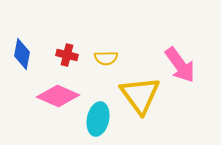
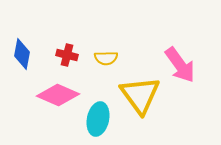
pink diamond: moved 1 px up
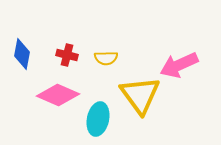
pink arrow: moved 1 px left; rotated 102 degrees clockwise
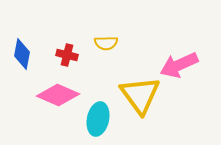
yellow semicircle: moved 15 px up
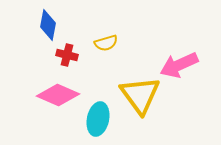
yellow semicircle: rotated 15 degrees counterclockwise
blue diamond: moved 26 px right, 29 px up
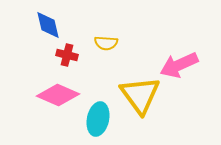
blue diamond: rotated 24 degrees counterclockwise
yellow semicircle: rotated 20 degrees clockwise
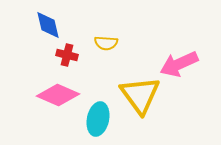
pink arrow: moved 1 px up
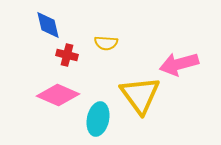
pink arrow: rotated 9 degrees clockwise
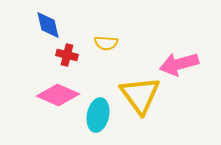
cyan ellipse: moved 4 px up
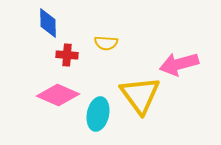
blue diamond: moved 2 px up; rotated 12 degrees clockwise
red cross: rotated 10 degrees counterclockwise
cyan ellipse: moved 1 px up
